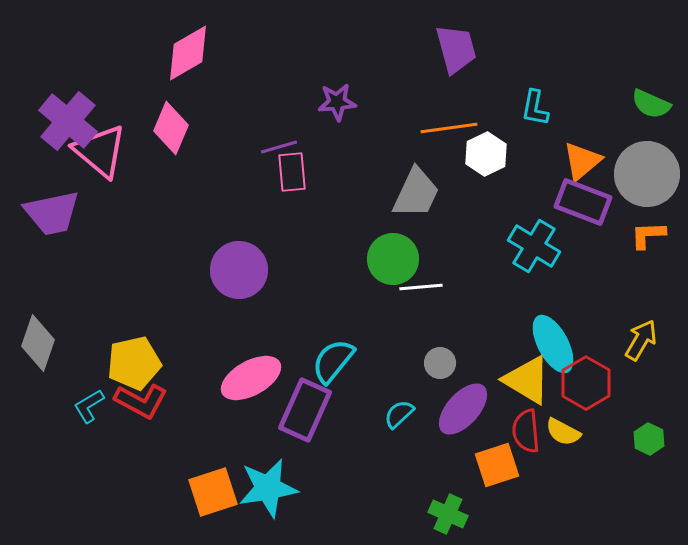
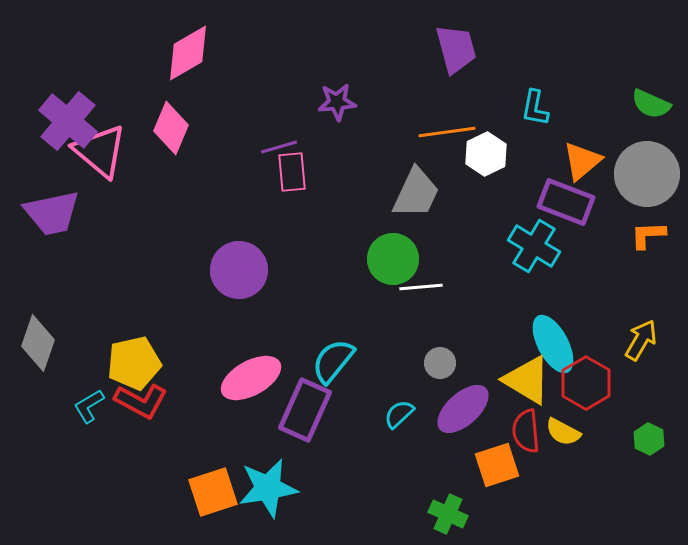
orange line at (449, 128): moved 2 px left, 4 px down
purple rectangle at (583, 202): moved 17 px left
purple ellipse at (463, 409): rotated 6 degrees clockwise
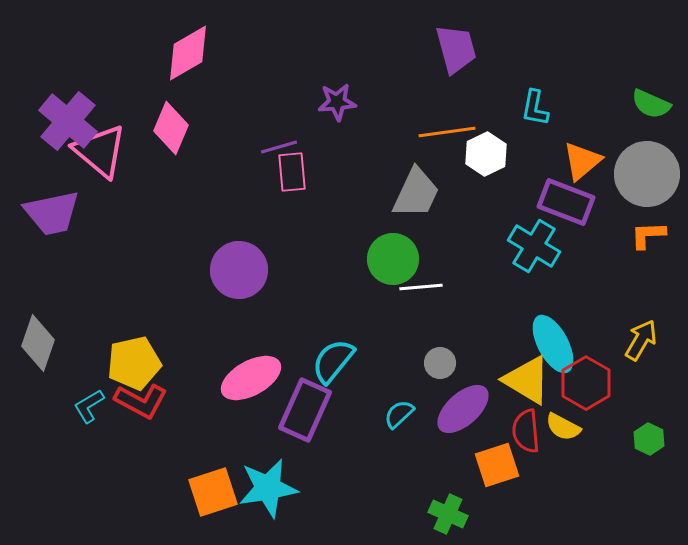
yellow semicircle at (563, 432): moved 5 px up
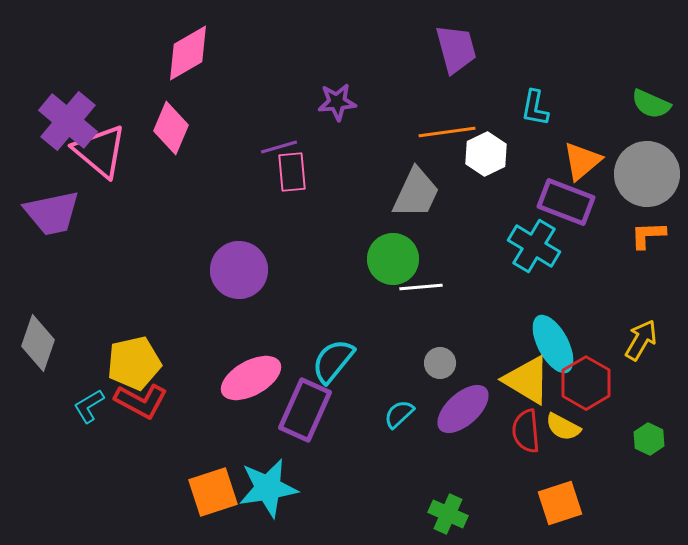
orange square at (497, 465): moved 63 px right, 38 px down
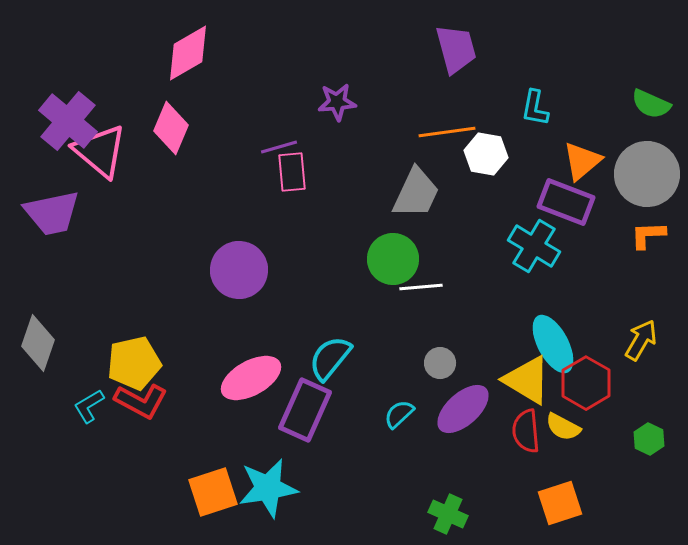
white hexagon at (486, 154): rotated 24 degrees counterclockwise
cyan semicircle at (333, 361): moved 3 px left, 3 px up
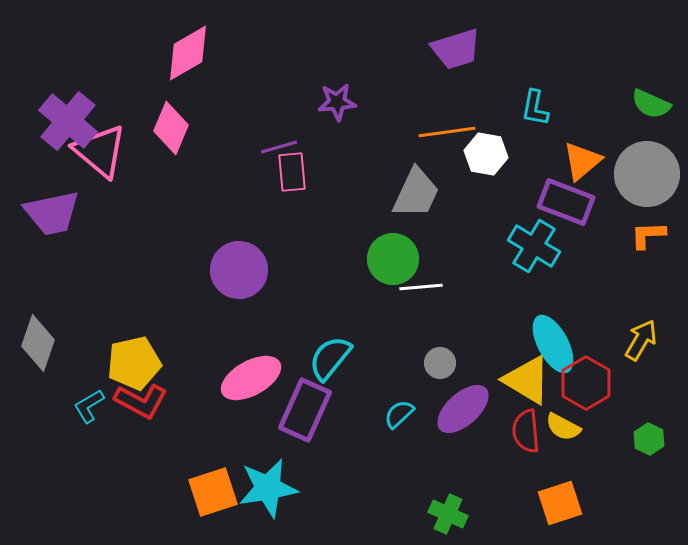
purple trapezoid at (456, 49): rotated 88 degrees clockwise
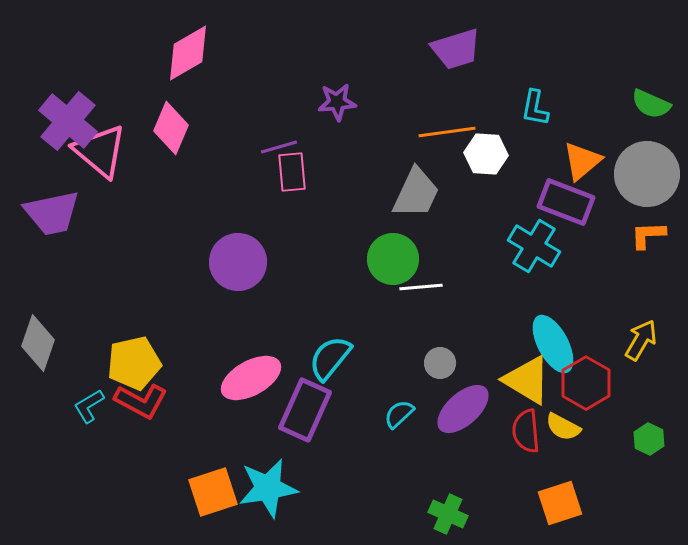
white hexagon at (486, 154): rotated 6 degrees counterclockwise
purple circle at (239, 270): moved 1 px left, 8 px up
